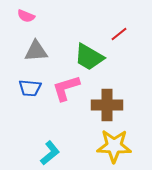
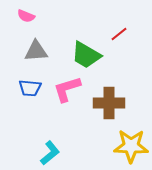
green trapezoid: moved 3 px left, 2 px up
pink L-shape: moved 1 px right, 1 px down
brown cross: moved 2 px right, 2 px up
yellow star: moved 17 px right
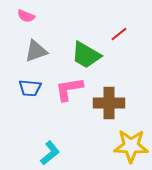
gray triangle: rotated 15 degrees counterclockwise
pink L-shape: moved 2 px right; rotated 8 degrees clockwise
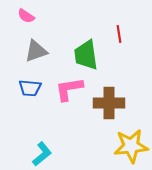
pink semicircle: rotated 12 degrees clockwise
red line: rotated 60 degrees counterclockwise
green trapezoid: rotated 52 degrees clockwise
yellow star: rotated 8 degrees counterclockwise
cyan L-shape: moved 8 px left, 1 px down
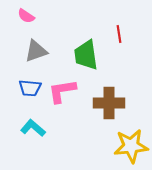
pink L-shape: moved 7 px left, 2 px down
cyan L-shape: moved 9 px left, 26 px up; rotated 100 degrees counterclockwise
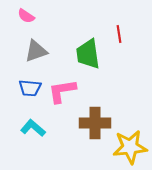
green trapezoid: moved 2 px right, 1 px up
brown cross: moved 14 px left, 20 px down
yellow star: moved 1 px left, 1 px down
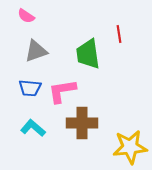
brown cross: moved 13 px left
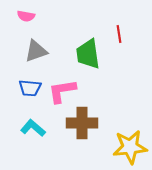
pink semicircle: rotated 24 degrees counterclockwise
